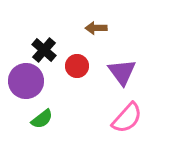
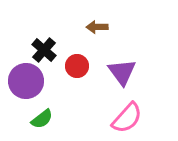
brown arrow: moved 1 px right, 1 px up
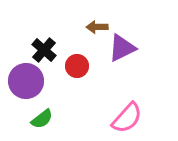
purple triangle: moved 24 px up; rotated 40 degrees clockwise
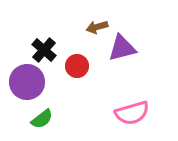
brown arrow: rotated 15 degrees counterclockwise
purple triangle: rotated 12 degrees clockwise
purple circle: moved 1 px right, 1 px down
pink semicircle: moved 5 px right, 5 px up; rotated 32 degrees clockwise
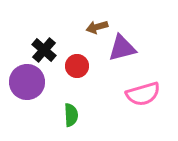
pink semicircle: moved 11 px right, 19 px up
green semicircle: moved 29 px right, 4 px up; rotated 55 degrees counterclockwise
